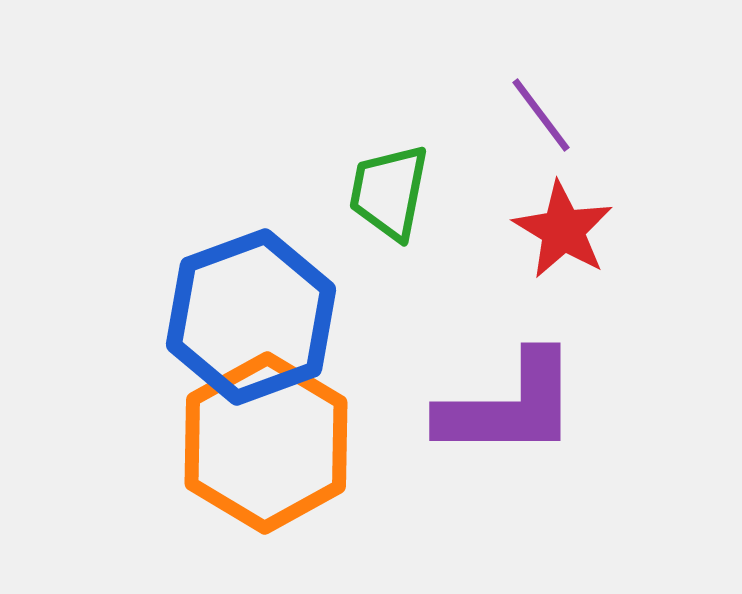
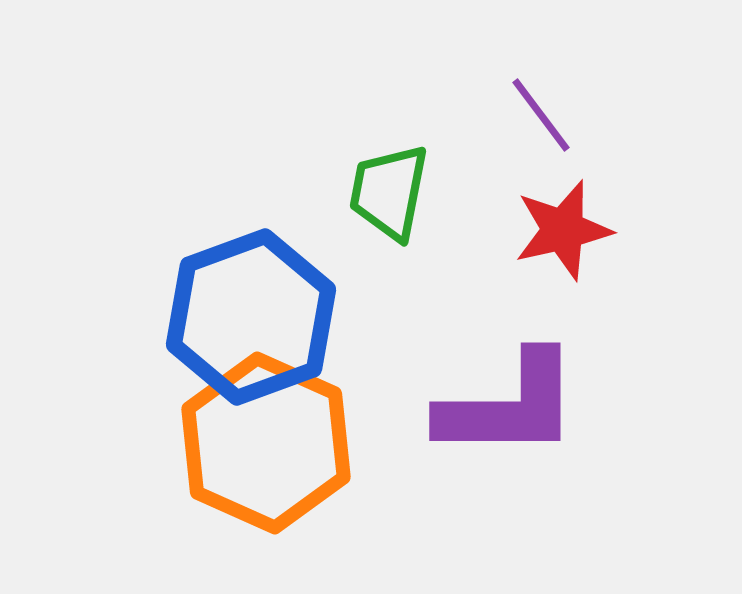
red star: rotated 28 degrees clockwise
orange hexagon: rotated 7 degrees counterclockwise
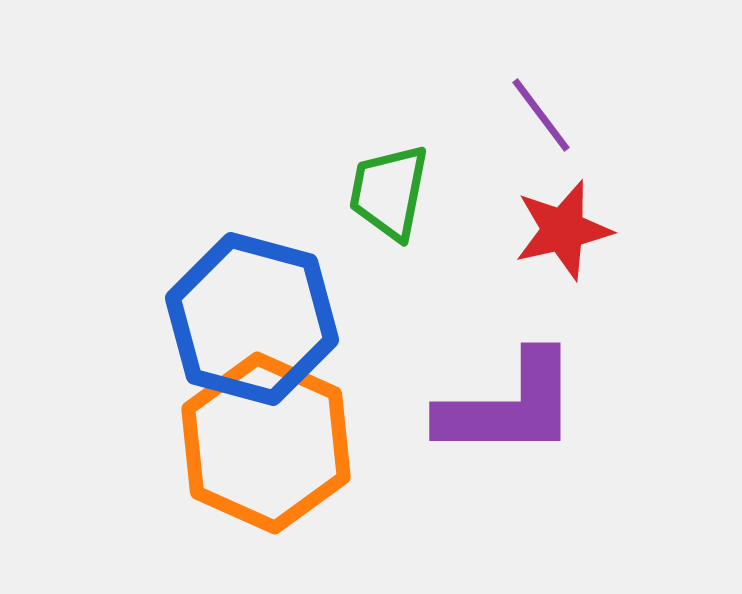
blue hexagon: moved 1 px right, 2 px down; rotated 25 degrees counterclockwise
